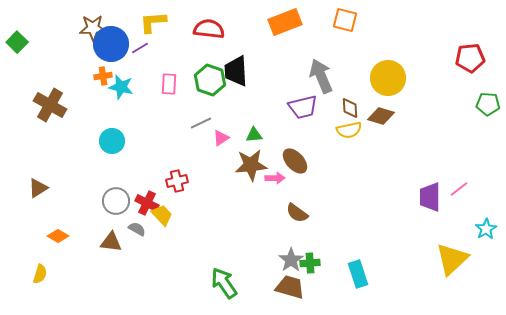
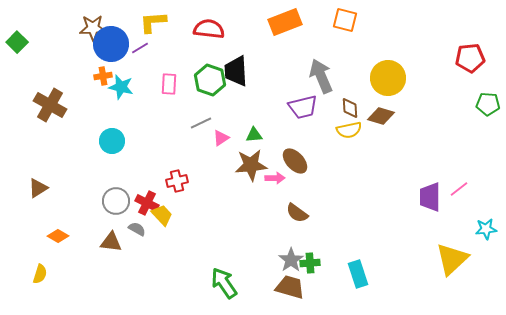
cyan star at (486, 229): rotated 25 degrees clockwise
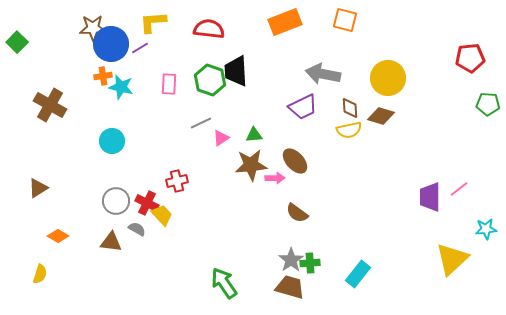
gray arrow at (321, 76): moved 2 px right, 2 px up; rotated 56 degrees counterclockwise
purple trapezoid at (303, 107): rotated 12 degrees counterclockwise
cyan rectangle at (358, 274): rotated 56 degrees clockwise
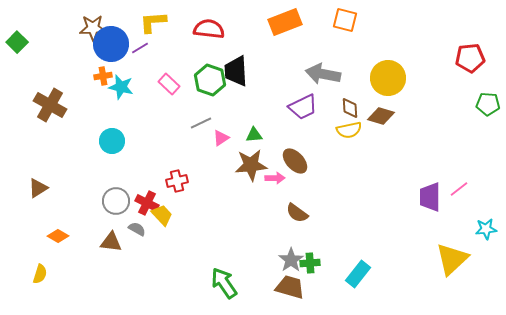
pink rectangle at (169, 84): rotated 50 degrees counterclockwise
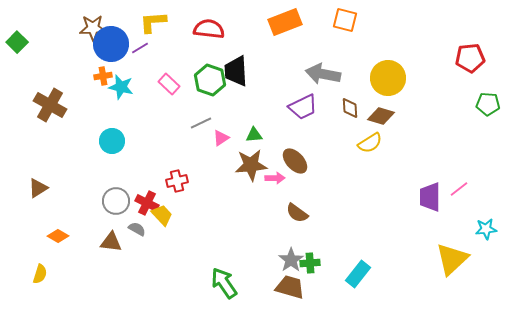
yellow semicircle at (349, 130): moved 21 px right, 13 px down; rotated 20 degrees counterclockwise
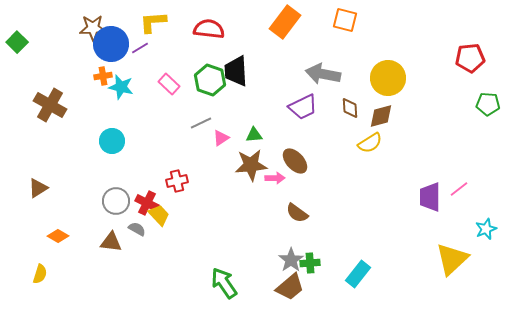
orange rectangle at (285, 22): rotated 32 degrees counterclockwise
brown diamond at (381, 116): rotated 32 degrees counterclockwise
yellow trapezoid at (162, 215): moved 3 px left
cyan star at (486, 229): rotated 15 degrees counterclockwise
brown trapezoid at (290, 287): rotated 124 degrees clockwise
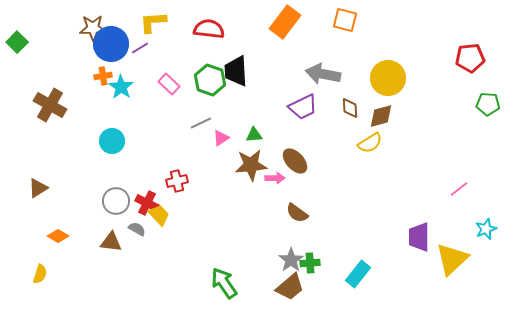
cyan star at (121, 87): rotated 20 degrees clockwise
purple trapezoid at (430, 197): moved 11 px left, 40 px down
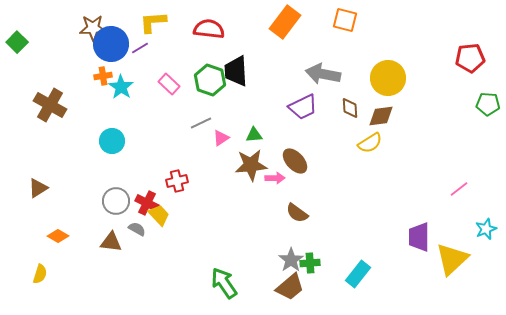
brown diamond at (381, 116): rotated 8 degrees clockwise
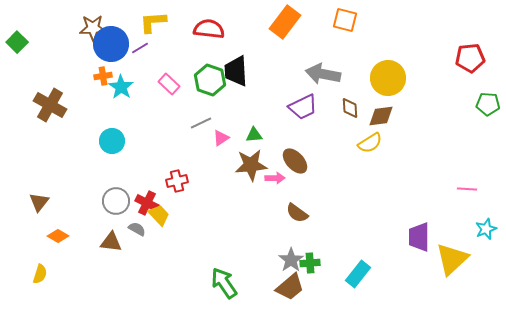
brown triangle at (38, 188): moved 1 px right, 14 px down; rotated 20 degrees counterclockwise
pink line at (459, 189): moved 8 px right; rotated 42 degrees clockwise
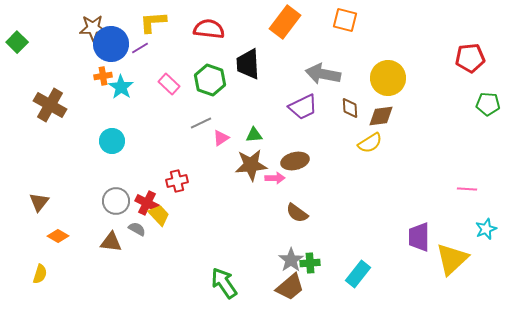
black trapezoid at (236, 71): moved 12 px right, 7 px up
brown ellipse at (295, 161): rotated 60 degrees counterclockwise
